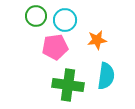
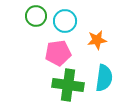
cyan circle: moved 1 px down
pink pentagon: moved 3 px right, 6 px down
cyan semicircle: moved 2 px left, 2 px down
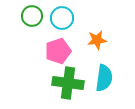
green circle: moved 4 px left
cyan circle: moved 3 px left, 3 px up
pink pentagon: moved 2 px up; rotated 10 degrees counterclockwise
green cross: moved 2 px up
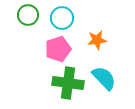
green circle: moved 4 px left, 1 px up
pink pentagon: moved 2 px up
cyan semicircle: rotated 52 degrees counterclockwise
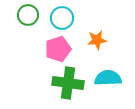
cyan semicircle: moved 4 px right; rotated 48 degrees counterclockwise
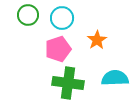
orange star: rotated 24 degrees counterclockwise
cyan semicircle: moved 7 px right
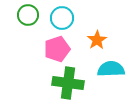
pink pentagon: moved 1 px left
cyan semicircle: moved 4 px left, 9 px up
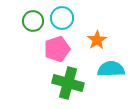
green circle: moved 5 px right, 6 px down
green cross: rotated 8 degrees clockwise
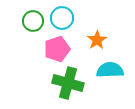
cyan semicircle: moved 1 px left, 1 px down
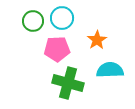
pink pentagon: rotated 15 degrees clockwise
